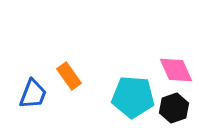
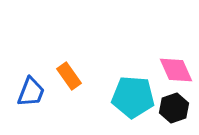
blue trapezoid: moved 2 px left, 2 px up
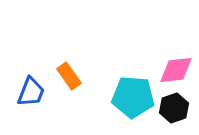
pink diamond: rotated 72 degrees counterclockwise
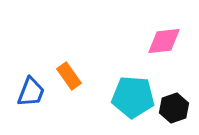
pink diamond: moved 12 px left, 29 px up
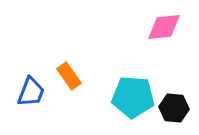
pink diamond: moved 14 px up
black hexagon: rotated 24 degrees clockwise
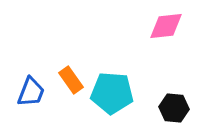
pink diamond: moved 2 px right, 1 px up
orange rectangle: moved 2 px right, 4 px down
cyan pentagon: moved 21 px left, 4 px up
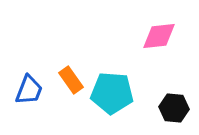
pink diamond: moved 7 px left, 10 px down
blue trapezoid: moved 2 px left, 2 px up
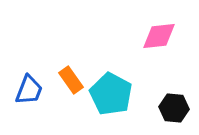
cyan pentagon: moved 1 px left, 1 px down; rotated 24 degrees clockwise
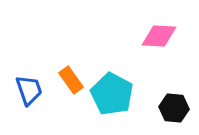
pink diamond: rotated 9 degrees clockwise
blue trapezoid: rotated 40 degrees counterclockwise
cyan pentagon: moved 1 px right
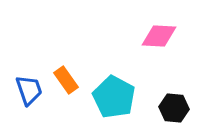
orange rectangle: moved 5 px left
cyan pentagon: moved 2 px right, 3 px down
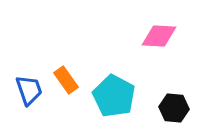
cyan pentagon: moved 1 px up
